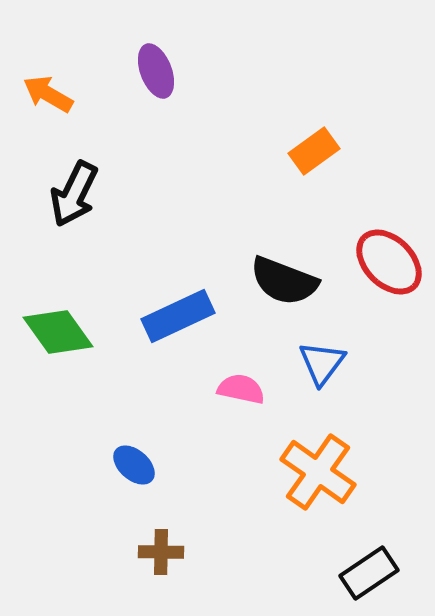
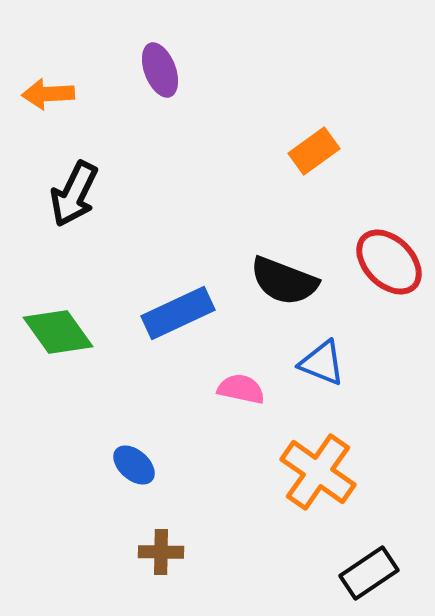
purple ellipse: moved 4 px right, 1 px up
orange arrow: rotated 33 degrees counterclockwise
blue rectangle: moved 3 px up
blue triangle: rotated 45 degrees counterclockwise
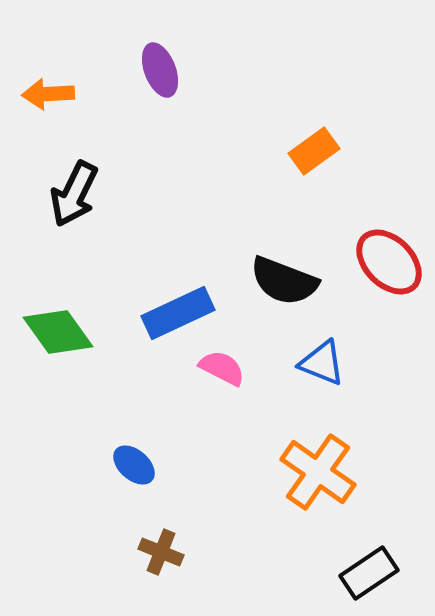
pink semicircle: moved 19 px left, 21 px up; rotated 15 degrees clockwise
brown cross: rotated 21 degrees clockwise
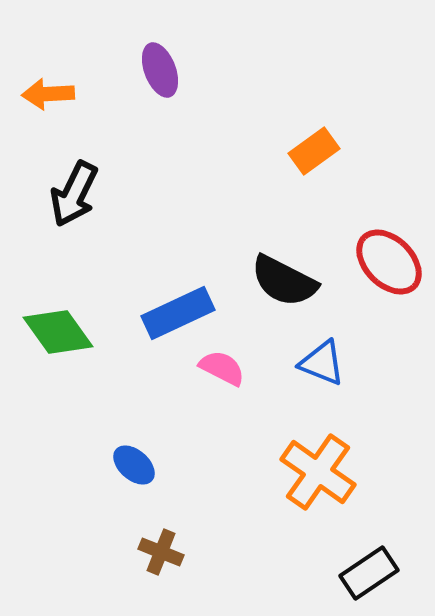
black semicircle: rotated 6 degrees clockwise
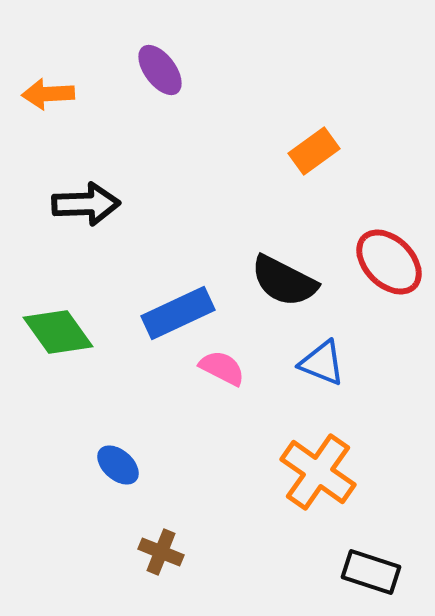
purple ellipse: rotated 16 degrees counterclockwise
black arrow: moved 12 px right, 10 px down; rotated 118 degrees counterclockwise
blue ellipse: moved 16 px left
black rectangle: moved 2 px right, 1 px up; rotated 52 degrees clockwise
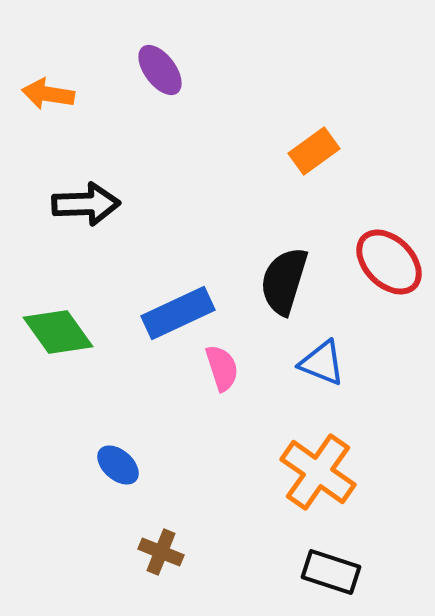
orange arrow: rotated 12 degrees clockwise
black semicircle: rotated 80 degrees clockwise
pink semicircle: rotated 45 degrees clockwise
black rectangle: moved 40 px left
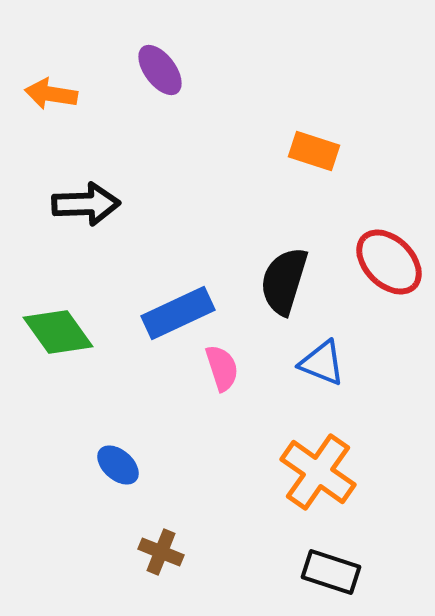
orange arrow: moved 3 px right
orange rectangle: rotated 54 degrees clockwise
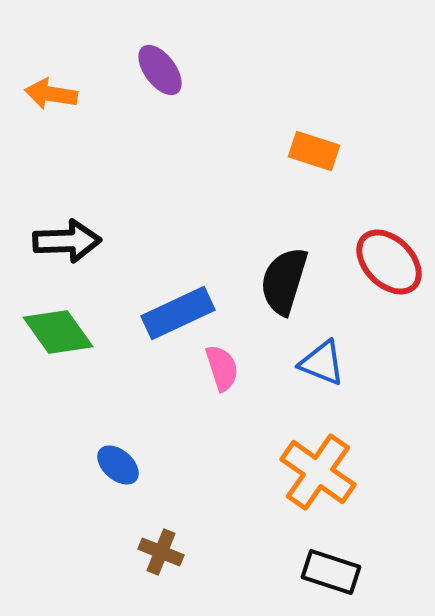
black arrow: moved 19 px left, 37 px down
